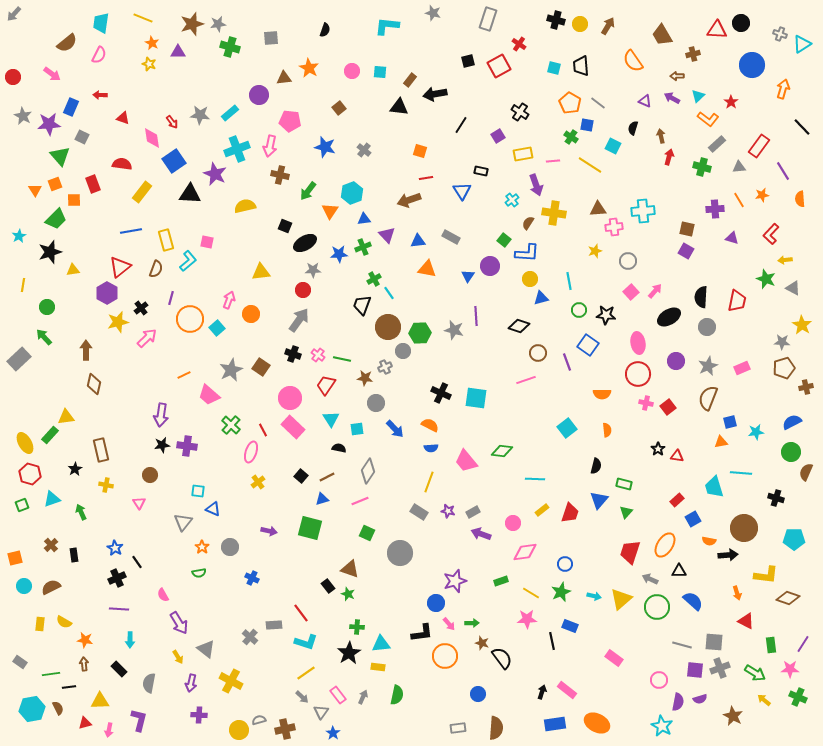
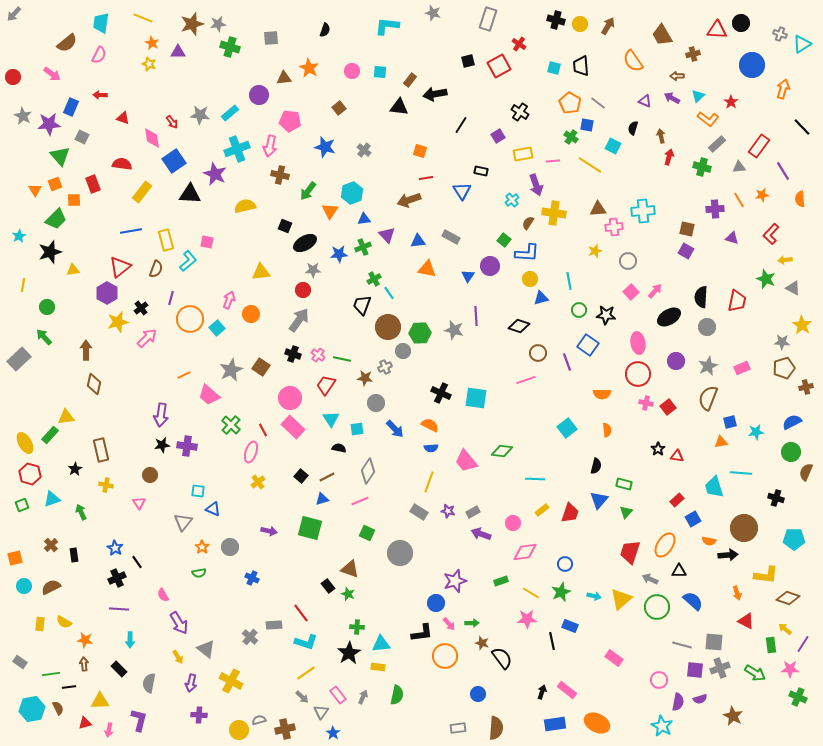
yellow arrow at (764, 700): moved 21 px right, 71 px up
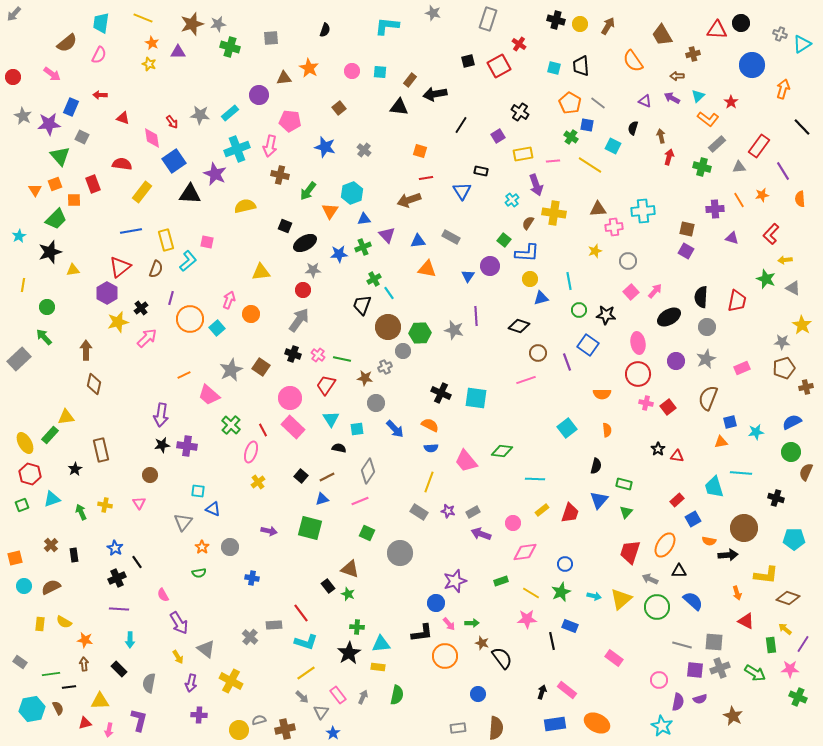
gray star at (708, 366): moved 2 px left, 7 px up
yellow cross at (106, 485): moved 1 px left, 20 px down
blue cross at (252, 578): rotated 16 degrees counterclockwise
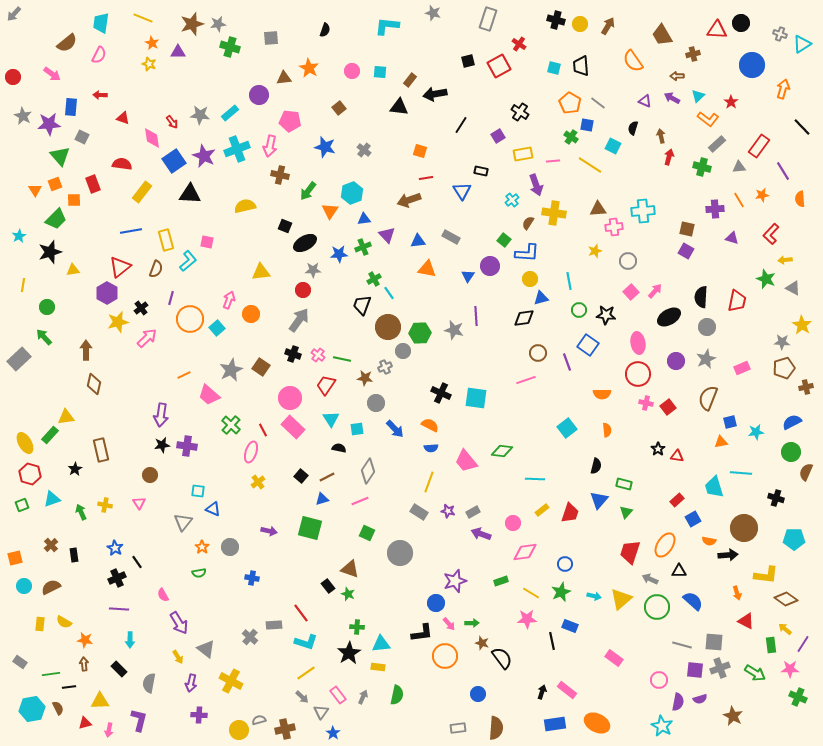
blue rectangle at (71, 107): rotated 18 degrees counterclockwise
purple star at (215, 174): moved 11 px left, 18 px up
black diamond at (519, 326): moved 5 px right, 8 px up; rotated 25 degrees counterclockwise
brown diamond at (788, 598): moved 2 px left, 1 px down; rotated 15 degrees clockwise
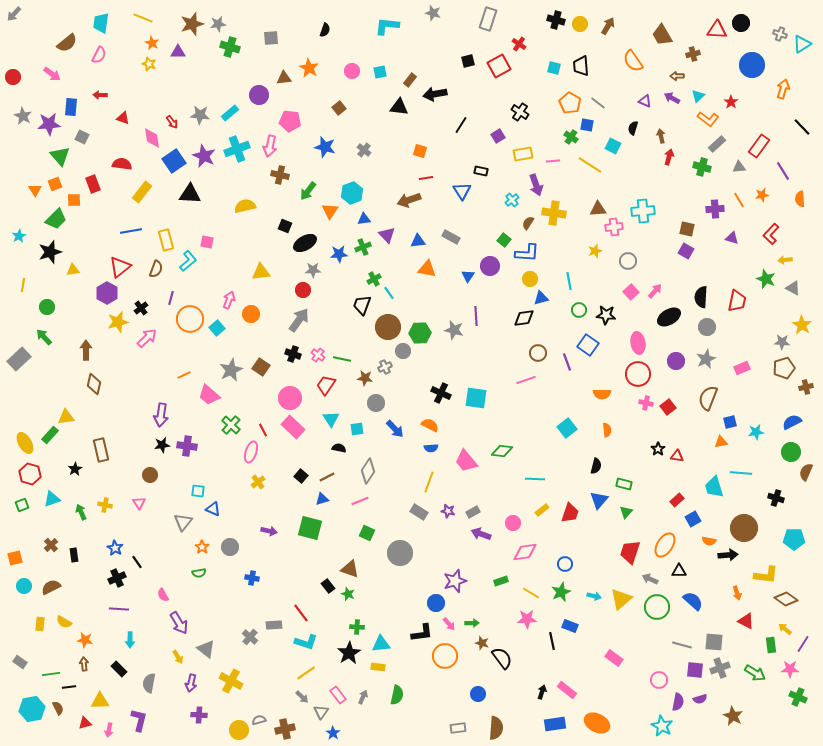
cyan square at (380, 72): rotated 16 degrees counterclockwise
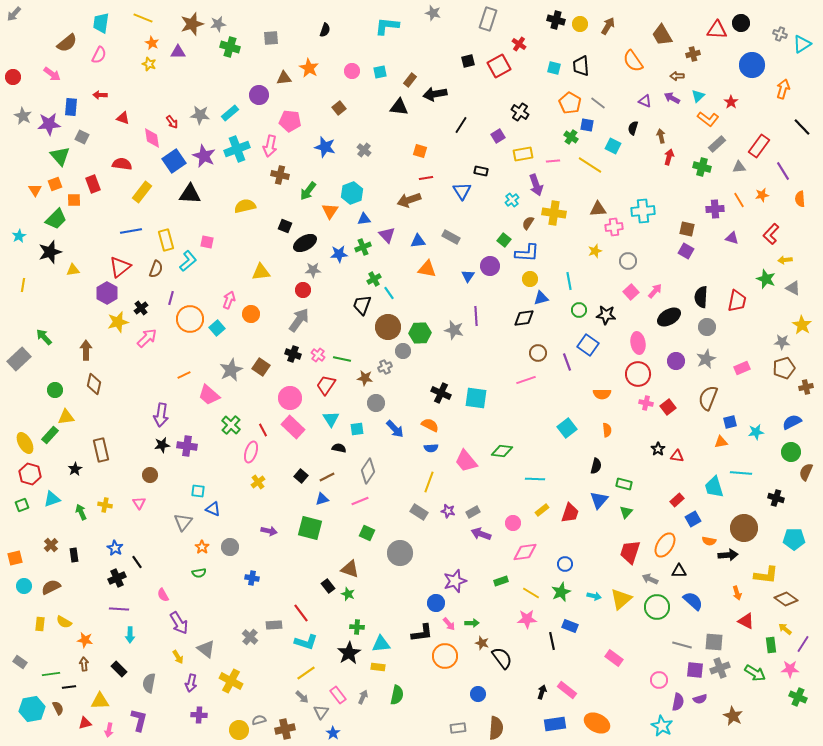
green circle at (47, 307): moved 8 px right, 83 px down
cyan arrow at (130, 640): moved 5 px up
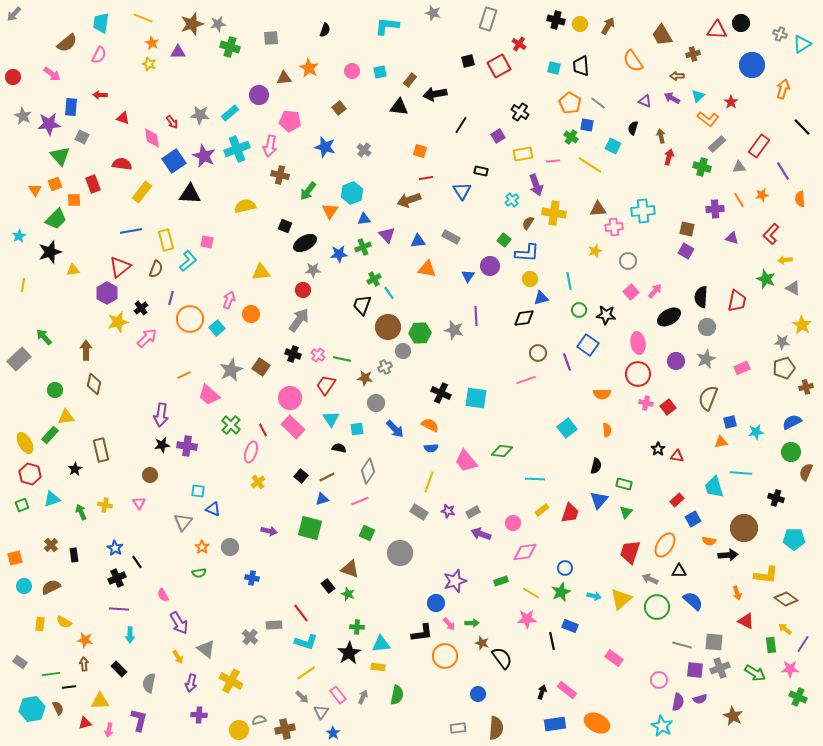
blue circle at (565, 564): moved 4 px down
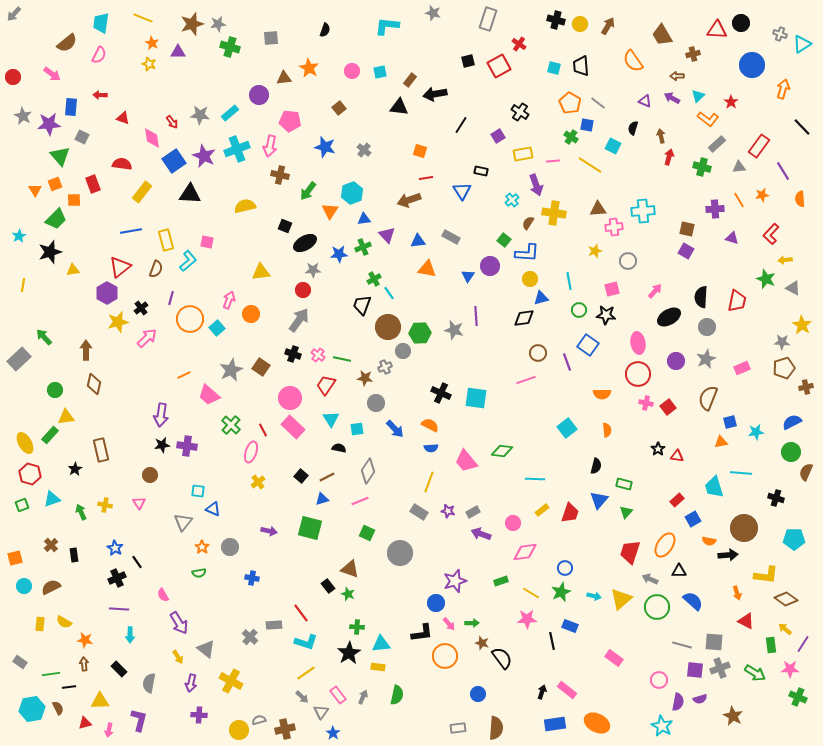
pink square at (631, 292): moved 19 px left, 3 px up; rotated 28 degrees clockwise
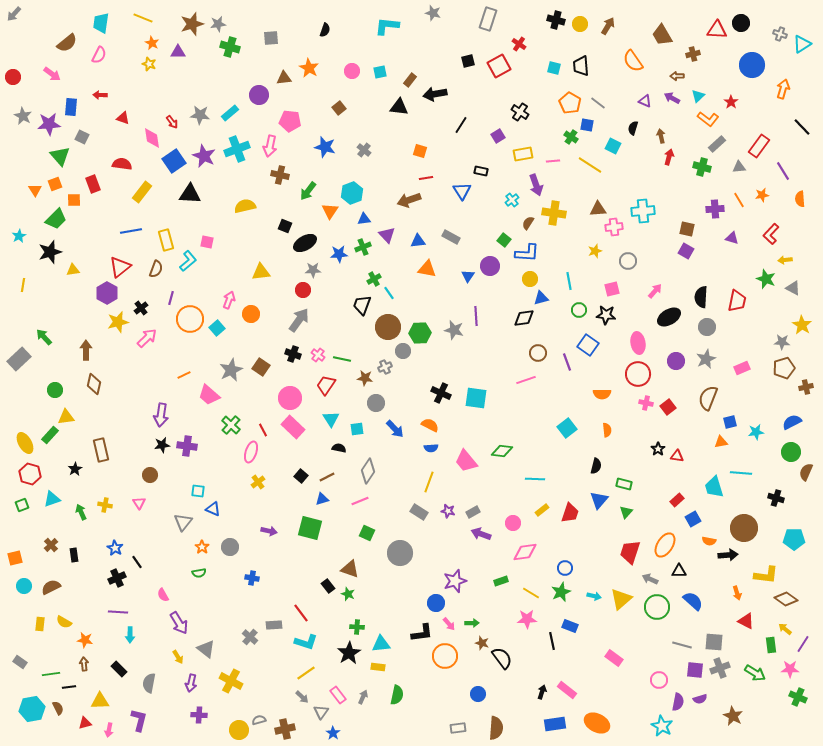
purple line at (119, 609): moved 1 px left, 3 px down
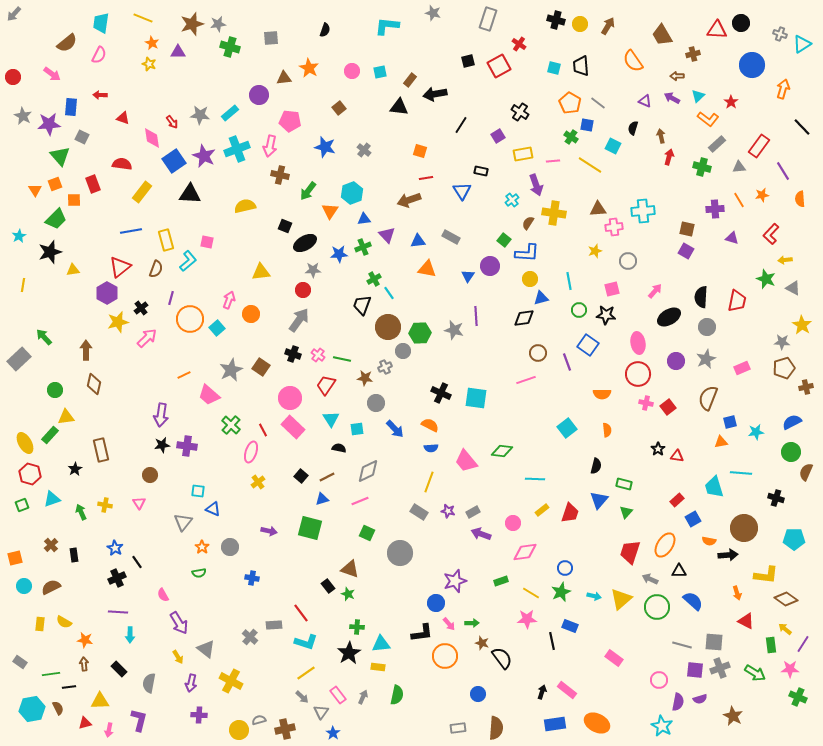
gray diamond at (368, 471): rotated 30 degrees clockwise
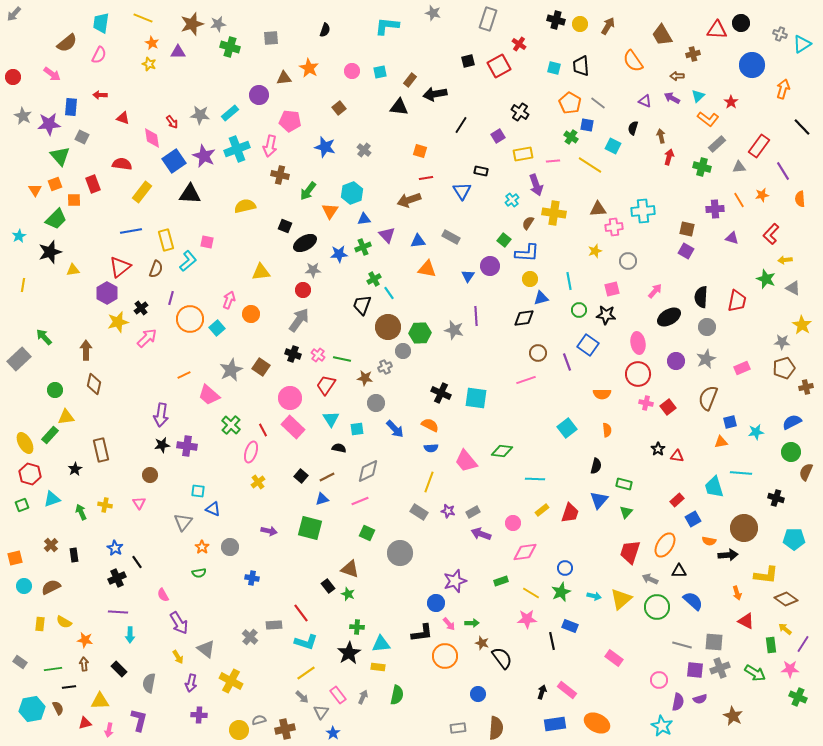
green line at (51, 674): moved 2 px right, 5 px up
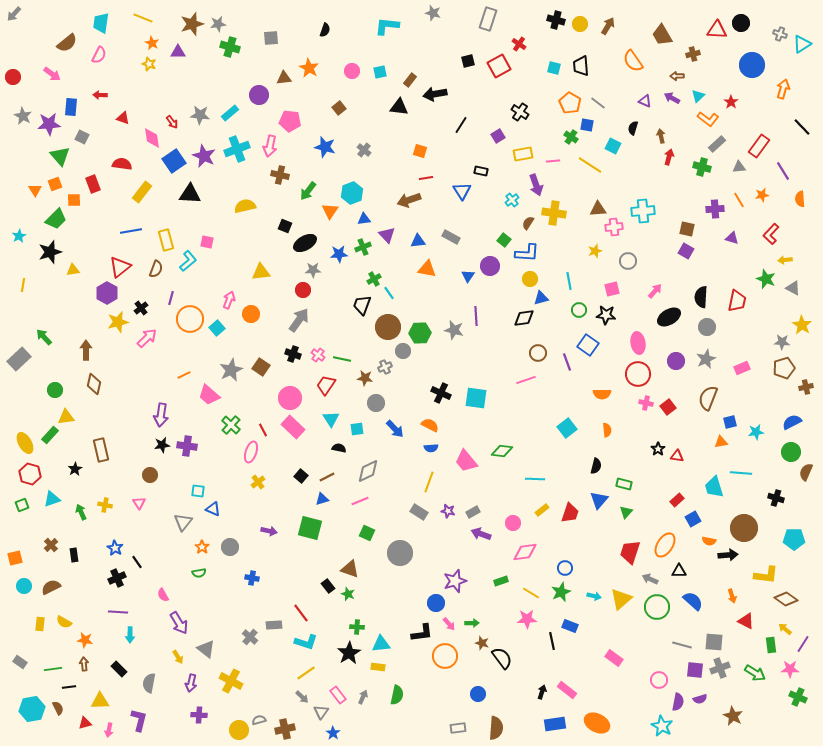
orange arrow at (737, 593): moved 5 px left, 3 px down
